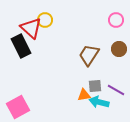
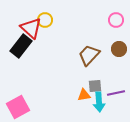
black rectangle: rotated 65 degrees clockwise
brown trapezoid: rotated 10 degrees clockwise
purple line: moved 3 px down; rotated 42 degrees counterclockwise
cyan arrow: rotated 108 degrees counterclockwise
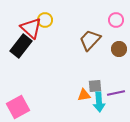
brown trapezoid: moved 1 px right, 15 px up
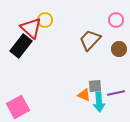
orange triangle: rotated 32 degrees clockwise
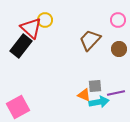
pink circle: moved 2 px right
cyan arrow: rotated 96 degrees counterclockwise
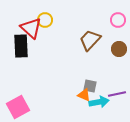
black rectangle: rotated 40 degrees counterclockwise
gray square: moved 5 px left; rotated 16 degrees clockwise
purple line: moved 1 px right, 1 px down
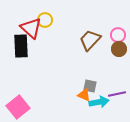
pink circle: moved 15 px down
pink square: rotated 10 degrees counterclockwise
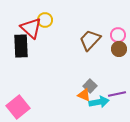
gray square: rotated 32 degrees clockwise
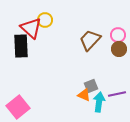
gray square: moved 1 px right; rotated 24 degrees clockwise
cyan arrow: rotated 72 degrees counterclockwise
